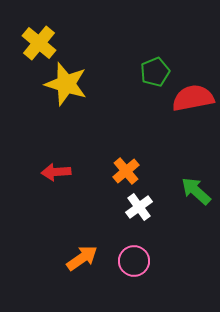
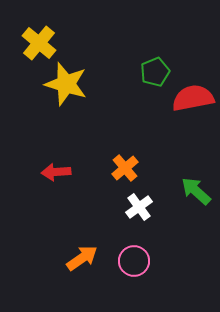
orange cross: moved 1 px left, 3 px up
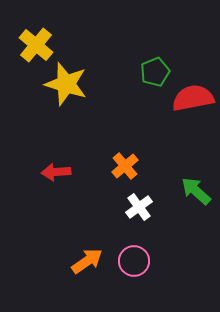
yellow cross: moved 3 px left, 2 px down
orange cross: moved 2 px up
orange arrow: moved 5 px right, 3 px down
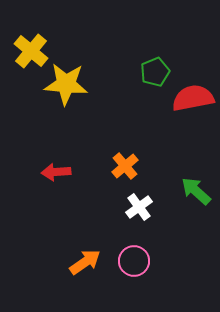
yellow cross: moved 5 px left, 6 px down
yellow star: rotated 12 degrees counterclockwise
orange arrow: moved 2 px left, 1 px down
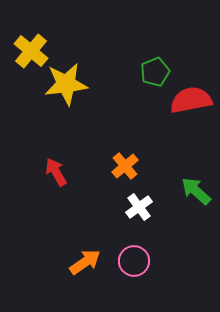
yellow star: rotated 12 degrees counterclockwise
red semicircle: moved 2 px left, 2 px down
red arrow: rotated 64 degrees clockwise
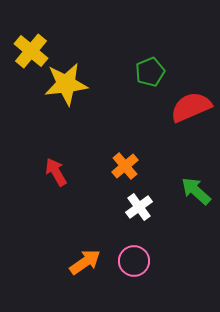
green pentagon: moved 5 px left
red semicircle: moved 7 px down; rotated 12 degrees counterclockwise
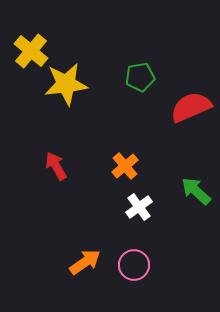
green pentagon: moved 10 px left, 5 px down; rotated 12 degrees clockwise
red arrow: moved 6 px up
pink circle: moved 4 px down
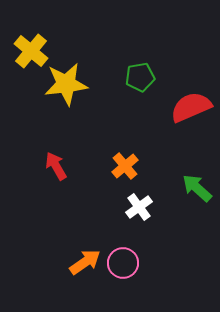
green arrow: moved 1 px right, 3 px up
pink circle: moved 11 px left, 2 px up
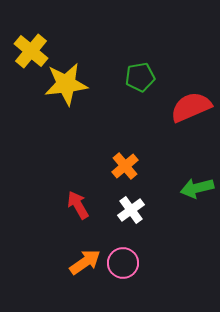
red arrow: moved 22 px right, 39 px down
green arrow: rotated 56 degrees counterclockwise
white cross: moved 8 px left, 3 px down
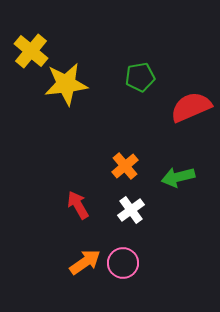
green arrow: moved 19 px left, 11 px up
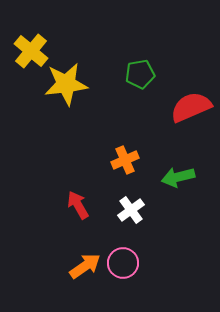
green pentagon: moved 3 px up
orange cross: moved 6 px up; rotated 16 degrees clockwise
orange arrow: moved 4 px down
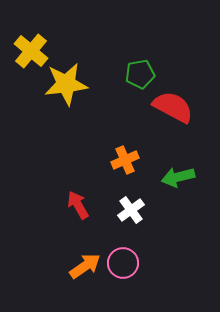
red semicircle: moved 18 px left; rotated 51 degrees clockwise
